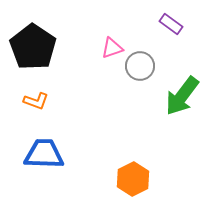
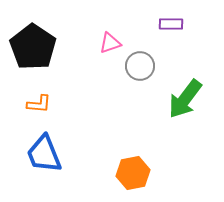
purple rectangle: rotated 35 degrees counterclockwise
pink triangle: moved 2 px left, 5 px up
green arrow: moved 3 px right, 3 px down
orange L-shape: moved 3 px right, 3 px down; rotated 15 degrees counterclockwise
blue trapezoid: rotated 114 degrees counterclockwise
orange hexagon: moved 6 px up; rotated 16 degrees clockwise
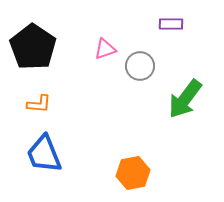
pink triangle: moved 5 px left, 6 px down
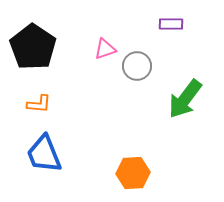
gray circle: moved 3 px left
orange hexagon: rotated 8 degrees clockwise
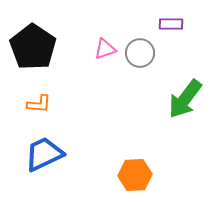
gray circle: moved 3 px right, 13 px up
blue trapezoid: rotated 87 degrees clockwise
orange hexagon: moved 2 px right, 2 px down
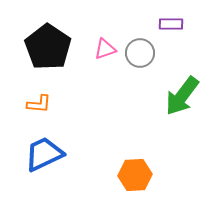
black pentagon: moved 15 px right
green arrow: moved 3 px left, 3 px up
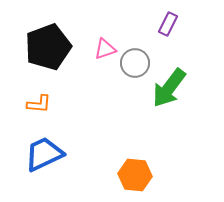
purple rectangle: moved 3 px left; rotated 65 degrees counterclockwise
black pentagon: rotated 18 degrees clockwise
gray circle: moved 5 px left, 10 px down
green arrow: moved 13 px left, 8 px up
orange hexagon: rotated 8 degrees clockwise
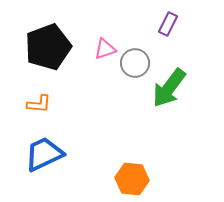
orange hexagon: moved 3 px left, 4 px down
